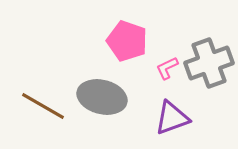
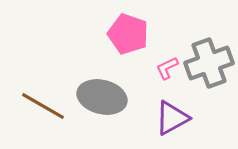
pink pentagon: moved 1 px right, 7 px up
purple triangle: rotated 9 degrees counterclockwise
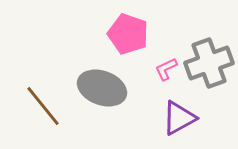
pink L-shape: moved 1 px left, 1 px down
gray ellipse: moved 9 px up; rotated 6 degrees clockwise
brown line: rotated 21 degrees clockwise
purple triangle: moved 7 px right
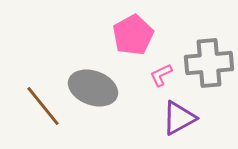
pink pentagon: moved 5 px right, 1 px down; rotated 24 degrees clockwise
gray cross: rotated 15 degrees clockwise
pink L-shape: moved 5 px left, 6 px down
gray ellipse: moved 9 px left
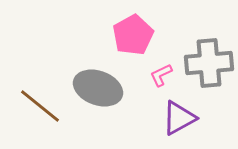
gray ellipse: moved 5 px right
brown line: moved 3 px left; rotated 12 degrees counterclockwise
